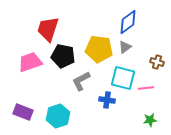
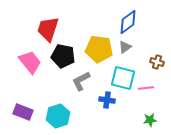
pink trapezoid: rotated 70 degrees clockwise
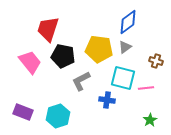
brown cross: moved 1 px left, 1 px up
green star: rotated 24 degrees counterclockwise
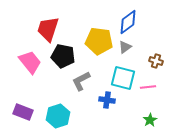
yellow pentagon: moved 8 px up
pink line: moved 2 px right, 1 px up
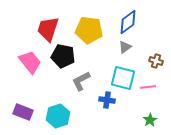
yellow pentagon: moved 10 px left, 11 px up
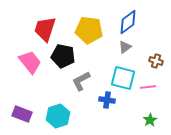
red trapezoid: moved 3 px left
purple rectangle: moved 1 px left, 2 px down
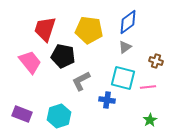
cyan hexagon: moved 1 px right
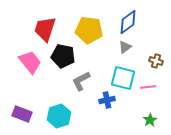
blue cross: rotated 21 degrees counterclockwise
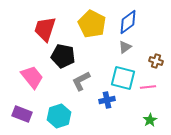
yellow pentagon: moved 3 px right, 6 px up; rotated 20 degrees clockwise
pink trapezoid: moved 2 px right, 15 px down
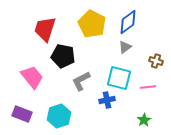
cyan square: moved 4 px left
green star: moved 6 px left
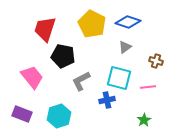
blue diamond: rotated 55 degrees clockwise
